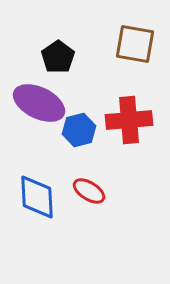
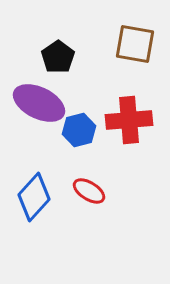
blue diamond: moved 3 px left; rotated 45 degrees clockwise
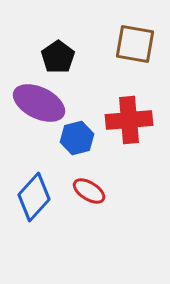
blue hexagon: moved 2 px left, 8 px down
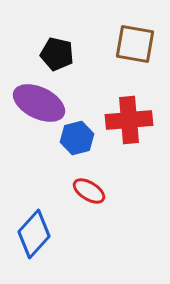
black pentagon: moved 1 px left, 3 px up; rotated 24 degrees counterclockwise
blue diamond: moved 37 px down
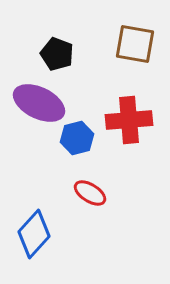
black pentagon: rotated 8 degrees clockwise
red ellipse: moved 1 px right, 2 px down
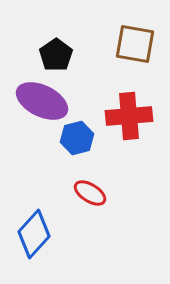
black pentagon: moved 1 px left, 1 px down; rotated 16 degrees clockwise
purple ellipse: moved 3 px right, 2 px up
red cross: moved 4 px up
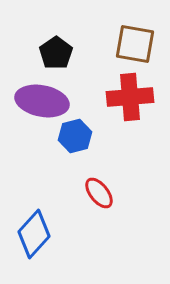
black pentagon: moved 2 px up
purple ellipse: rotated 15 degrees counterclockwise
red cross: moved 1 px right, 19 px up
blue hexagon: moved 2 px left, 2 px up
red ellipse: moved 9 px right; rotated 20 degrees clockwise
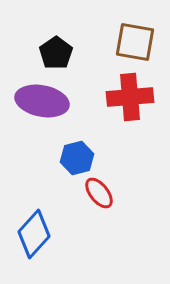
brown square: moved 2 px up
blue hexagon: moved 2 px right, 22 px down
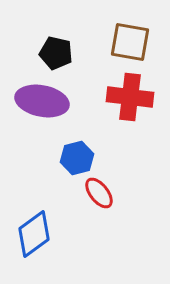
brown square: moved 5 px left
black pentagon: rotated 24 degrees counterclockwise
red cross: rotated 12 degrees clockwise
blue diamond: rotated 12 degrees clockwise
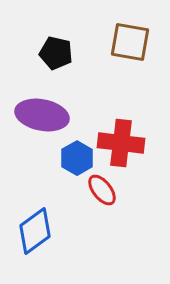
red cross: moved 9 px left, 46 px down
purple ellipse: moved 14 px down
blue hexagon: rotated 16 degrees counterclockwise
red ellipse: moved 3 px right, 3 px up
blue diamond: moved 1 px right, 3 px up
